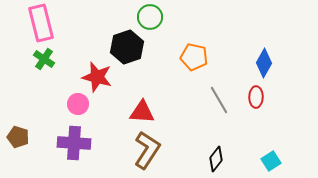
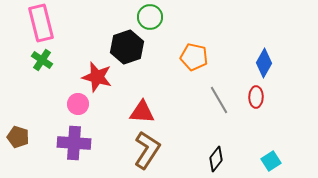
green cross: moved 2 px left, 1 px down
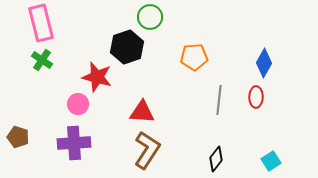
orange pentagon: rotated 16 degrees counterclockwise
gray line: rotated 36 degrees clockwise
purple cross: rotated 8 degrees counterclockwise
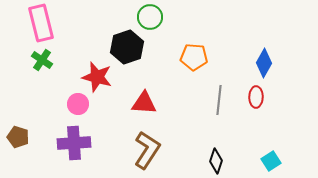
orange pentagon: rotated 8 degrees clockwise
red triangle: moved 2 px right, 9 px up
black diamond: moved 2 px down; rotated 20 degrees counterclockwise
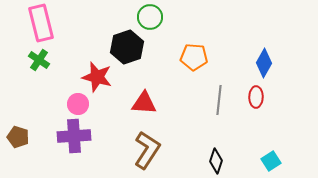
green cross: moved 3 px left
purple cross: moved 7 px up
